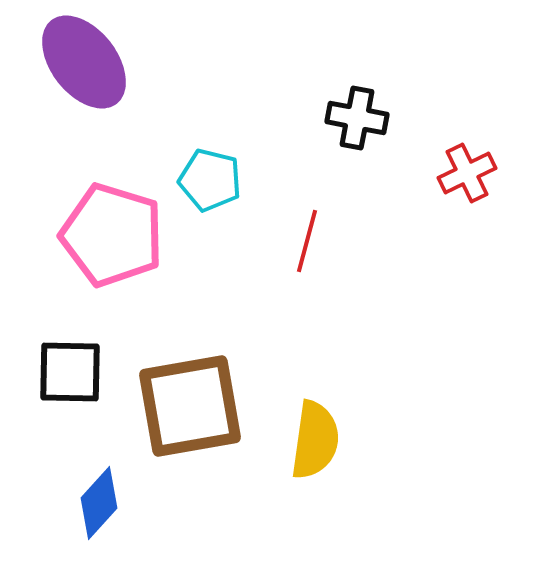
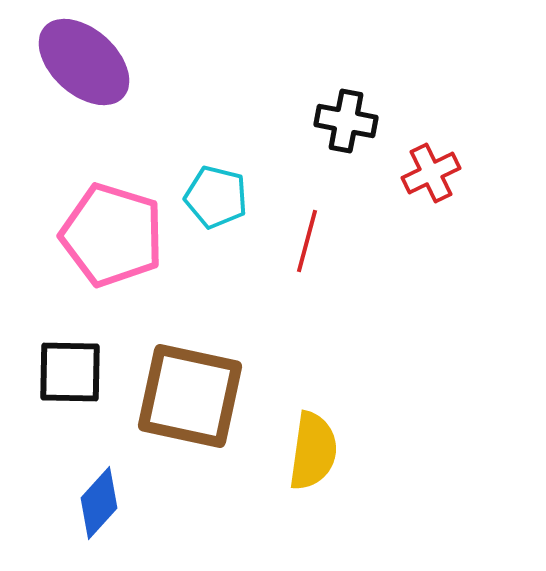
purple ellipse: rotated 10 degrees counterclockwise
black cross: moved 11 px left, 3 px down
red cross: moved 36 px left
cyan pentagon: moved 6 px right, 17 px down
brown square: moved 10 px up; rotated 22 degrees clockwise
yellow semicircle: moved 2 px left, 11 px down
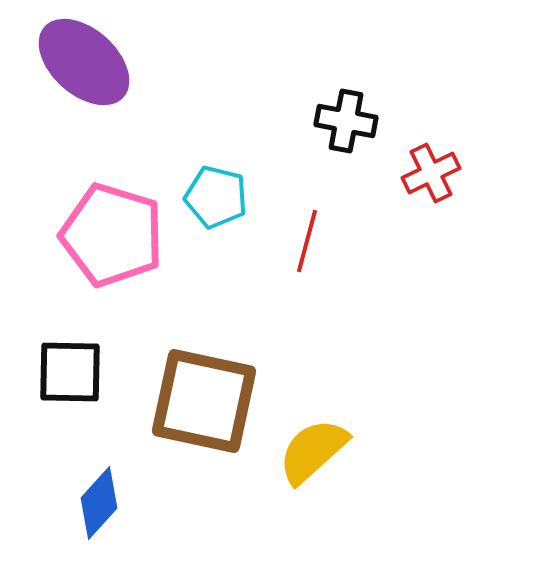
brown square: moved 14 px right, 5 px down
yellow semicircle: rotated 140 degrees counterclockwise
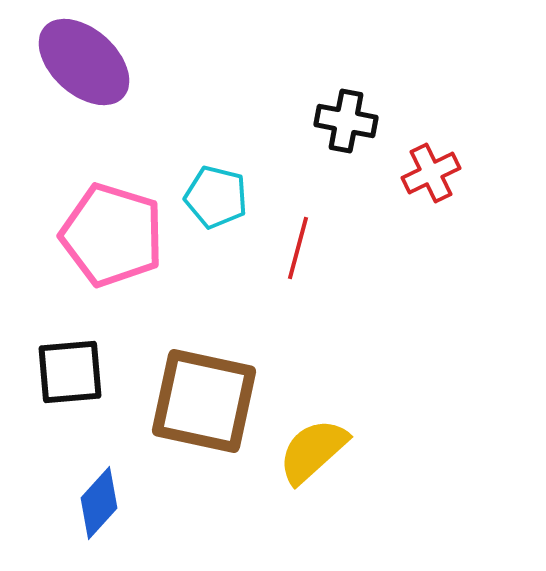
red line: moved 9 px left, 7 px down
black square: rotated 6 degrees counterclockwise
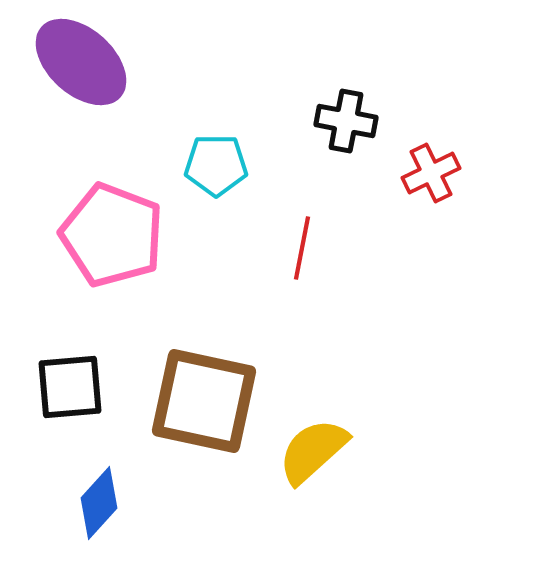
purple ellipse: moved 3 px left
cyan pentagon: moved 32 px up; rotated 14 degrees counterclockwise
pink pentagon: rotated 4 degrees clockwise
red line: moved 4 px right; rotated 4 degrees counterclockwise
black square: moved 15 px down
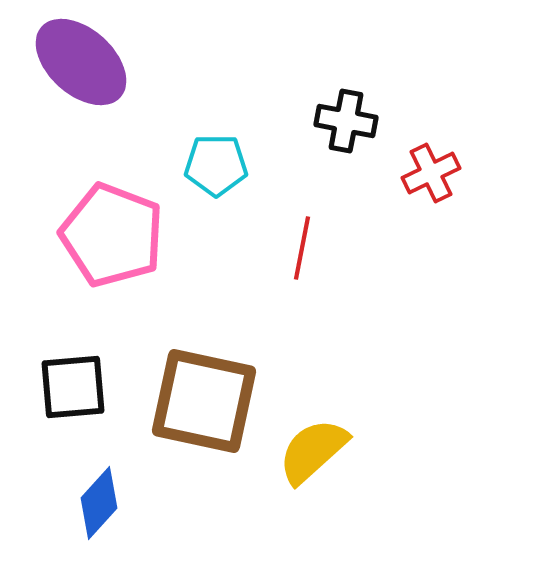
black square: moved 3 px right
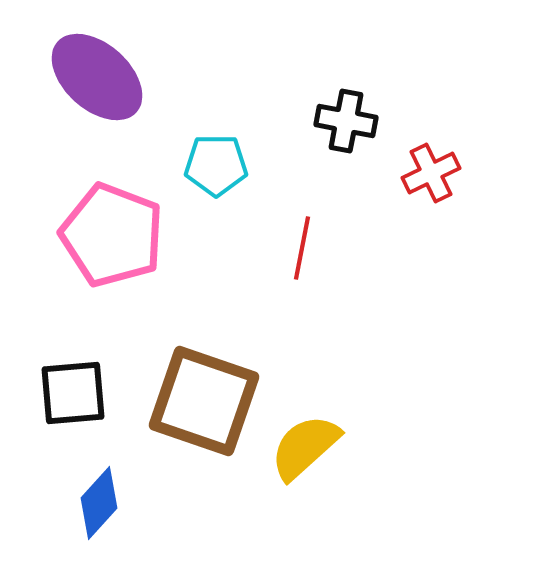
purple ellipse: moved 16 px right, 15 px down
black square: moved 6 px down
brown square: rotated 7 degrees clockwise
yellow semicircle: moved 8 px left, 4 px up
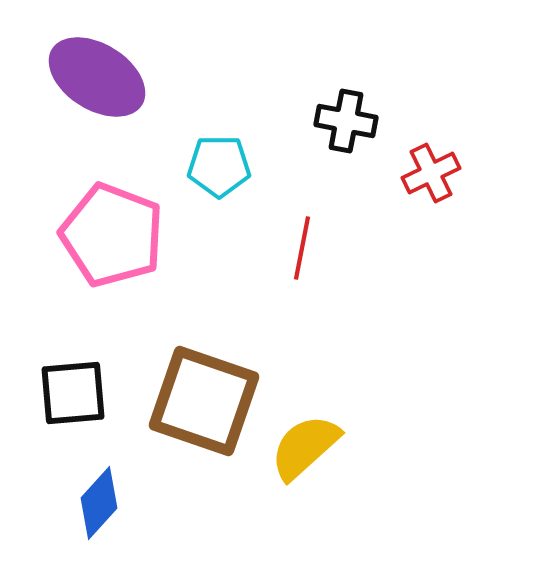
purple ellipse: rotated 10 degrees counterclockwise
cyan pentagon: moved 3 px right, 1 px down
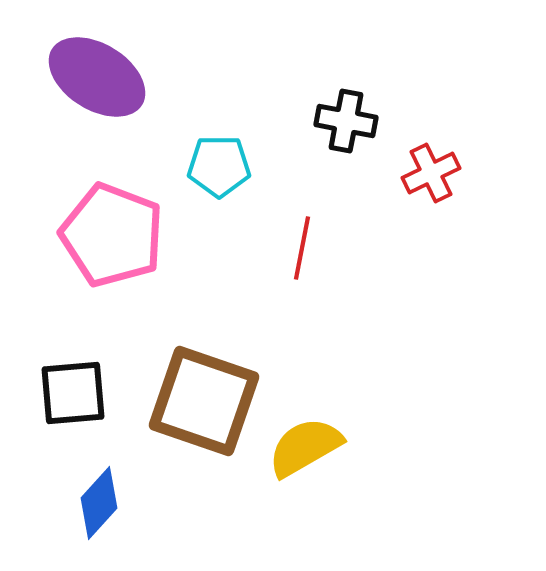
yellow semicircle: rotated 12 degrees clockwise
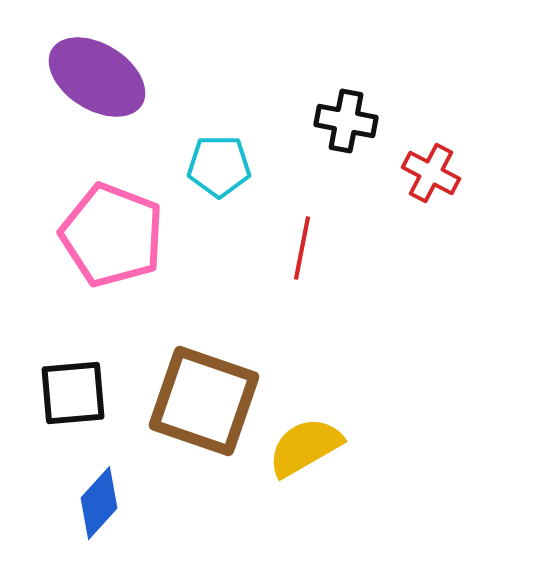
red cross: rotated 36 degrees counterclockwise
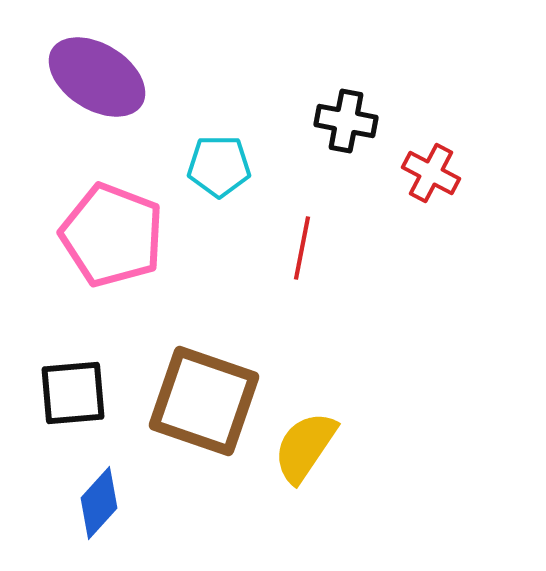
yellow semicircle: rotated 26 degrees counterclockwise
